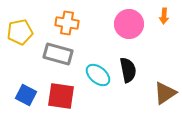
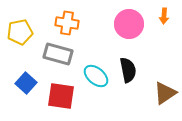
cyan ellipse: moved 2 px left, 1 px down
blue square: moved 12 px up; rotated 15 degrees clockwise
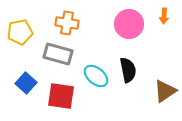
brown triangle: moved 2 px up
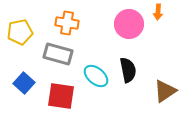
orange arrow: moved 6 px left, 4 px up
blue square: moved 2 px left
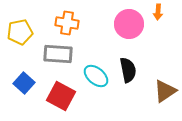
gray rectangle: rotated 12 degrees counterclockwise
red square: rotated 20 degrees clockwise
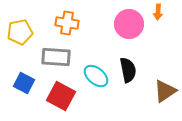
gray rectangle: moved 2 px left, 3 px down
blue square: rotated 15 degrees counterclockwise
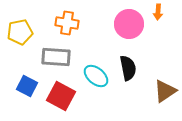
black semicircle: moved 2 px up
blue square: moved 3 px right, 3 px down
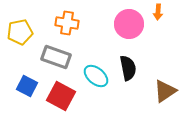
gray rectangle: rotated 16 degrees clockwise
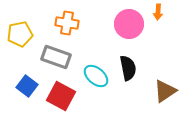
yellow pentagon: moved 2 px down
blue square: rotated 10 degrees clockwise
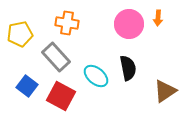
orange arrow: moved 6 px down
gray rectangle: rotated 28 degrees clockwise
